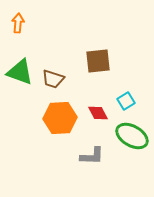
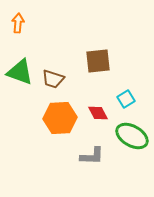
cyan square: moved 2 px up
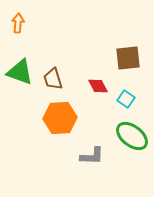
brown square: moved 30 px right, 3 px up
brown trapezoid: rotated 55 degrees clockwise
cyan square: rotated 24 degrees counterclockwise
red diamond: moved 27 px up
green ellipse: rotated 8 degrees clockwise
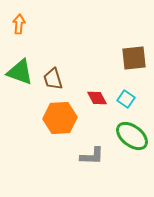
orange arrow: moved 1 px right, 1 px down
brown square: moved 6 px right
red diamond: moved 1 px left, 12 px down
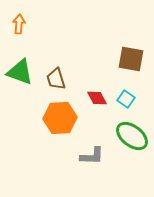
brown square: moved 3 px left, 1 px down; rotated 16 degrees clockwise
brown trapezoid: moved 3 px right
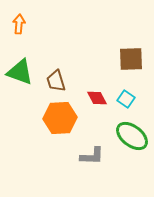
brown square: rotated 12 degrees counterclockwise
brown trapezoid: moved 2 px down
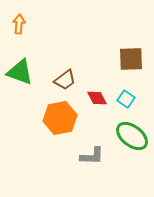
brown trapezoid: moved 9 px right, 1 px up; rotated 110 degrees counterclockwise
orange hexagon: rotated 8 degrees counterclockwise
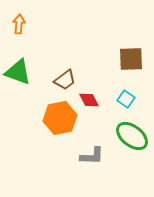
green triangle: moved 2 px left
red diamond: moved 8 px left, 2 px down
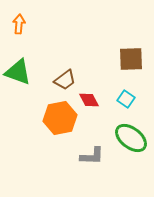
green ellipse: moved 1 px left, 2 px down
